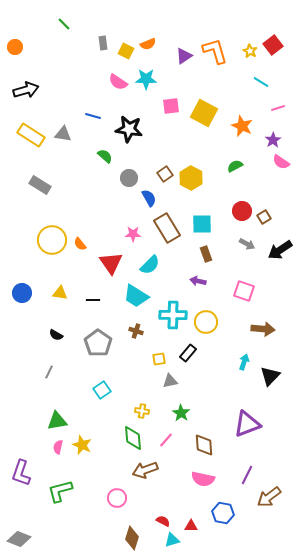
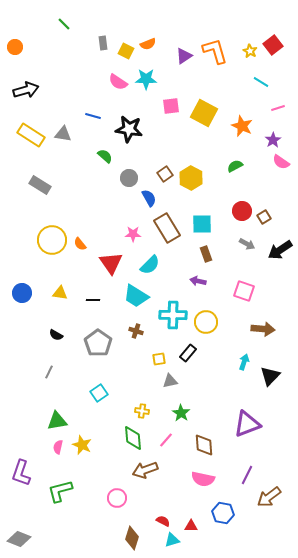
cyan square at (102, 390): moved 3 px left, 3 px down
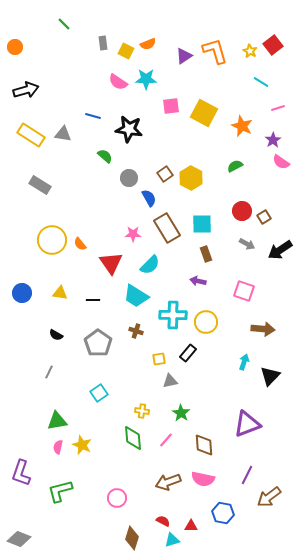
brown arrow at (145, 470): moved 23 px right, 12 px down
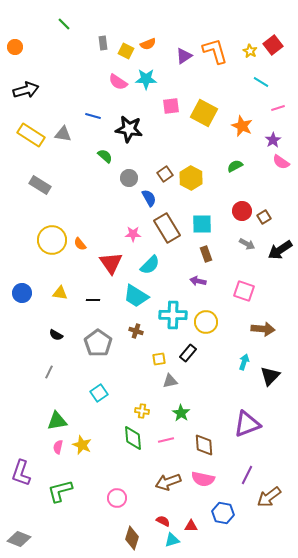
pink line at (166, 440): rotated 35 degrees clockwise
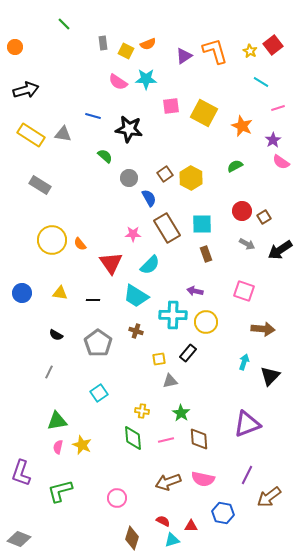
purple arrow at (198, 281): moved 3 px left, 10 px down
brown diamond at (204, 445): moved 5 px left, 6 px up
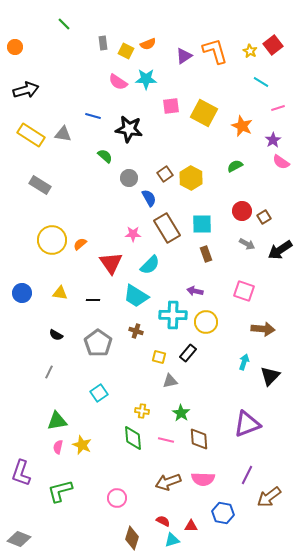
orange semicircle at (80, 244): rotated 88 degrees clockwise
yellow square at (159, 359): moved 2 px up; rotated 24 degrees clockwise
pink line at (166, 440): rotated 28 degrees clockwise
pink semicircle at (203, 479): rotated 10 degrees counterclockwise
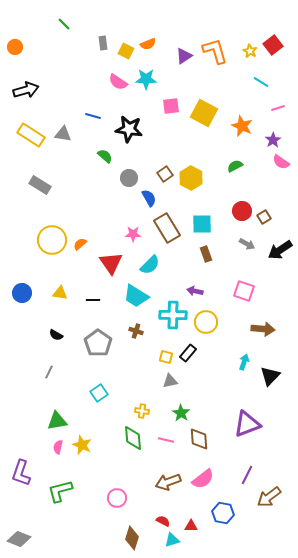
yellow square at (159, 357): moved 7 px right
pink semicircle at (203, 479): rotated 40 degrees counterclockwise
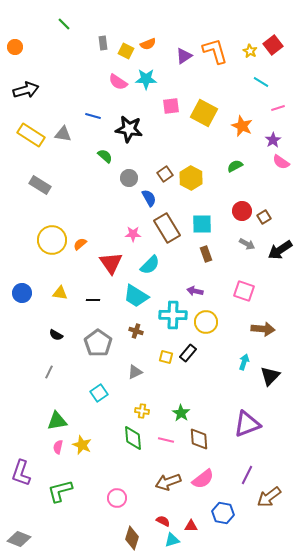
gray triangle at (170, 381): moved 35 px left, 9 px up; rotated 14 degrees counterclockwise
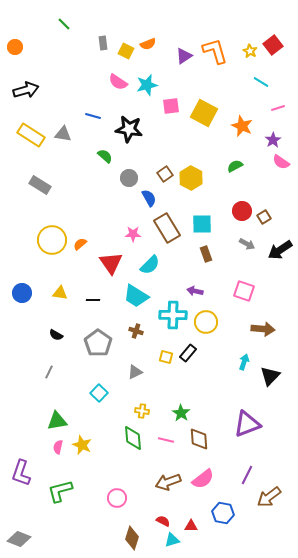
cyan star at (146, 79): moved 1 px right, 6 px down; rotated 15 degrees counterclockwise
cyan square at (99, 393): rotated 12 degrees counterclockwise
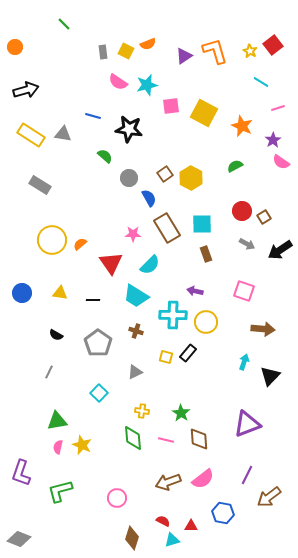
gray rectangle at (103, 43): moved 9 px down
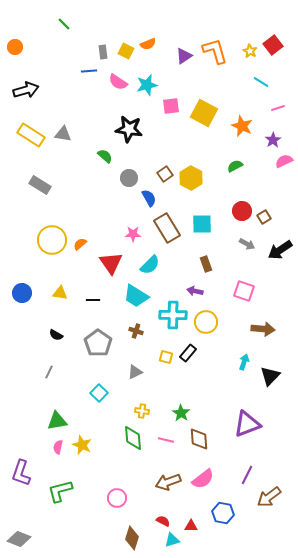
blue line at (93, 116): moved 4 px left, 45 px up; rotated 21 degrees counterclockwise
pink semicircle at (281, 162): moved 3 px right, 1 px up; rotated 120 degrees clockwise
brown rectangle at (206, 254): moved 10 px down
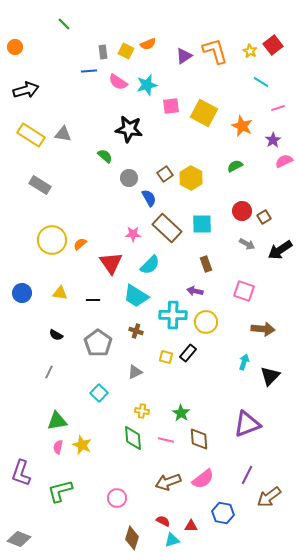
brown rectangle at (167, 228): rotated 16 degrees counterclockwise
